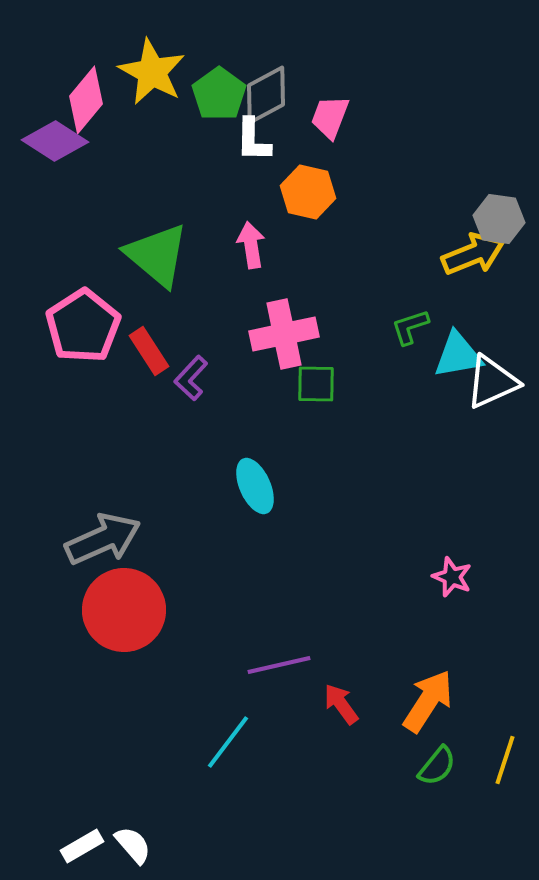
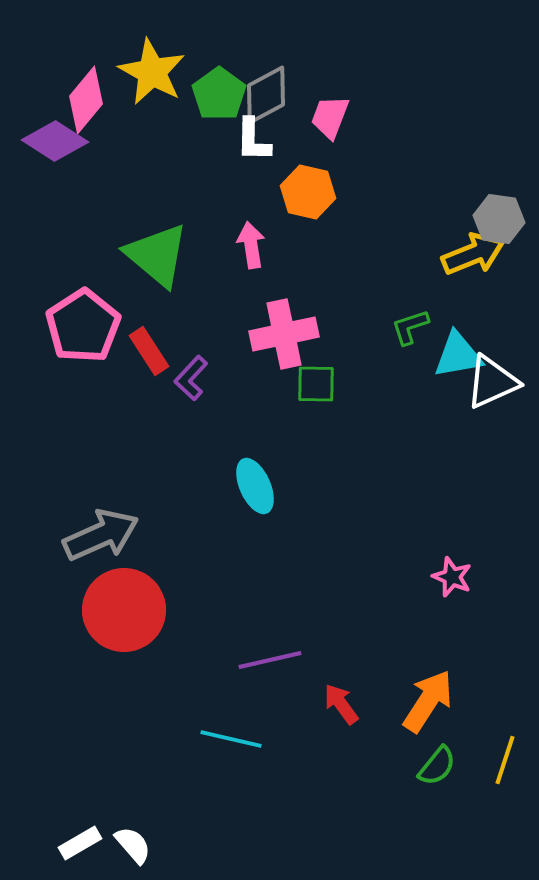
gray arrow: moved 2 px left, 4 px up
purple line: moved 9 px left, 5 px up
cyan line: moved 3 px right, 3 px up; rotated 66 degrees clockwise
white rectangle: moved 2 px left, 3 px up
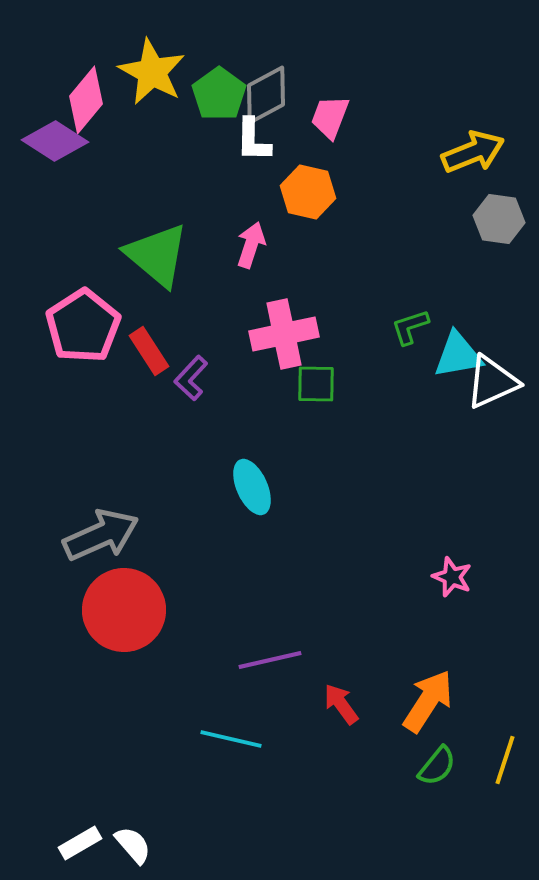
pink arrow: rotated 27 degrees clockwise
yellow arrow: moved 102 px up
cyan ellipse: moved 3 px left, 1 px down
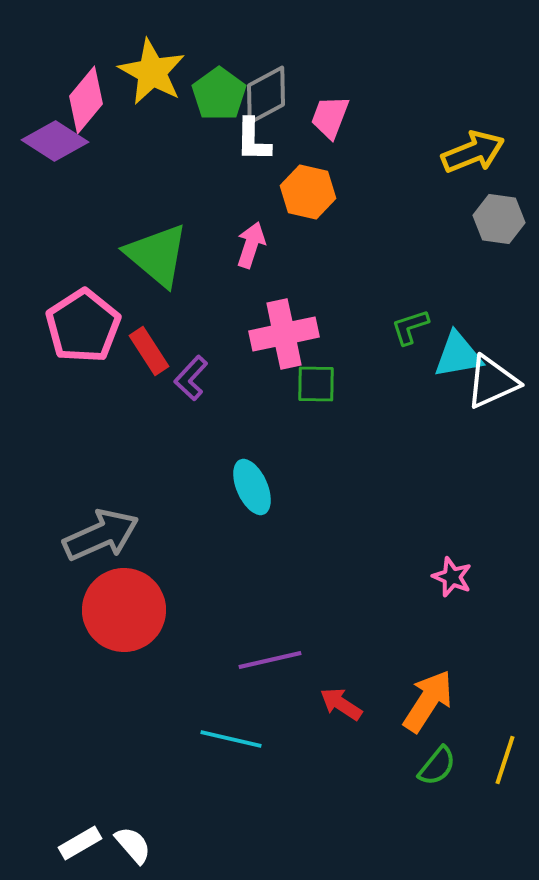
red arrow: rotated 21 degrees counterclockwise
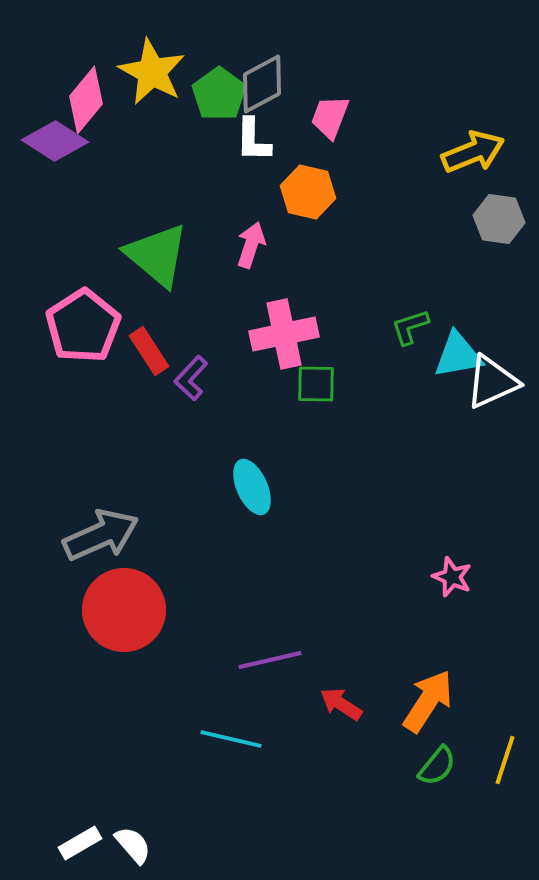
gray diamond: moved 4 px left, 11 px up
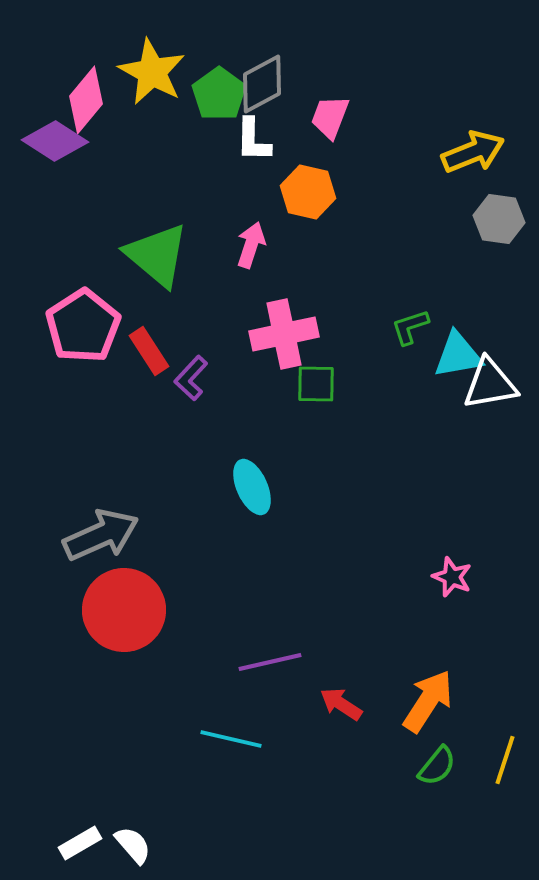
white triangle: moved 2 px left, 2 px down; rotated 14 degrees clockwise
purple line: moved 2 px down
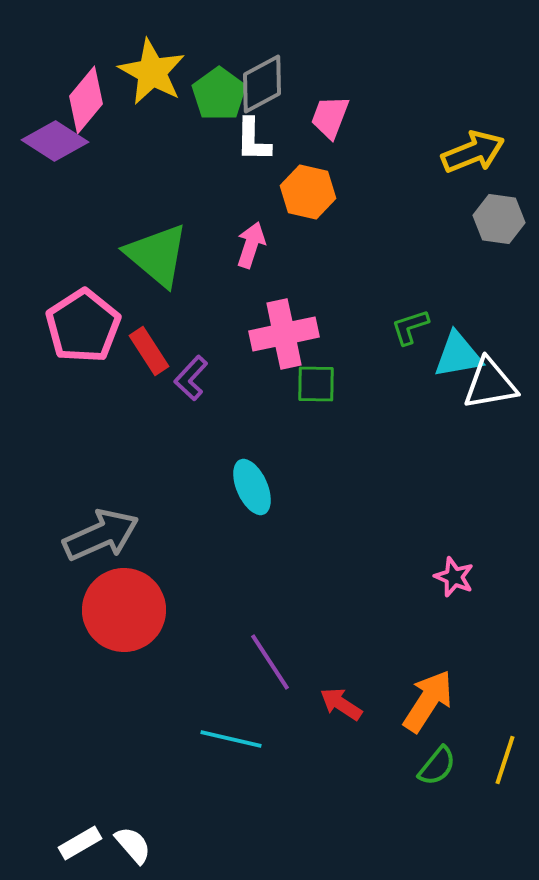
pink star: moved 2 px right
purple line: rotated 70 degrees clockwise
